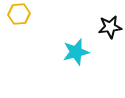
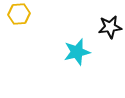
cyan star: moved 1 px right
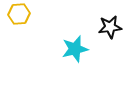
cyan star: moved 2 px left, 3 px up
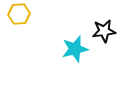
black star: moved 6 px left, 4 px down
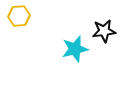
yellow hexagon: moved 2 px down
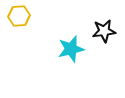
cyan star: moved 4 px left
